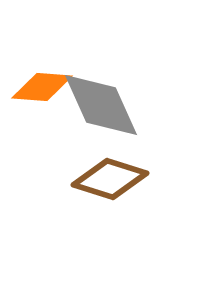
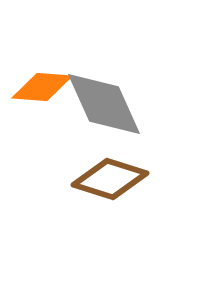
gray diamond: moved 3 px right, 1 px up
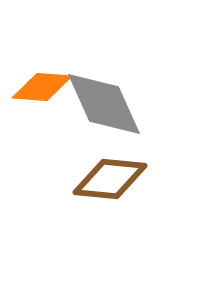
brown diamond: rotated 12 degrees counterclockwise
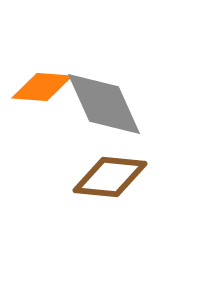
brown diamond: moved 2 px up
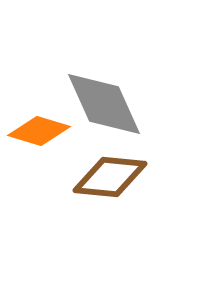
orange diamond: moved 3 px left, 44 px down; rotated 12 degrees clockwise
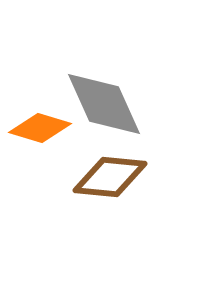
orange diamond: moved 1 px right, 3 px up
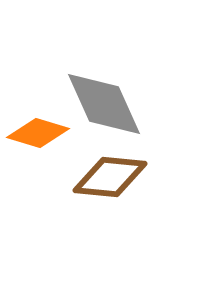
orange diamond: moved 2 px left, 5 px down
